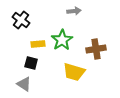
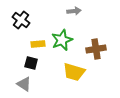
green star: rotated 10 degrees clockwise
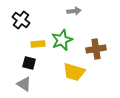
black square: moved 2 px left
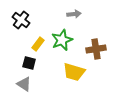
gray arrow: moved 3 px down
yellow rectangle: rotated 48 degrees counterclockwise
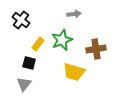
gray triangle: rotated 35 degrees clockwise
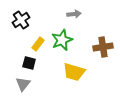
black cross: rotated 18 degrees clockwise
brown cross: moved 7 px right, 2 px up
gray triangle: moved 1 px left
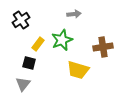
yellow trapezoid: moved 4 px right, 2 px up
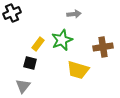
black cross: moved 9 px left, 7 px up; rotated 12 degrees clockwise
black square: moved 1 px right
gray triangle: moved 2 px down
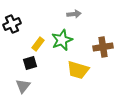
black cross: moved 11 px down
black square: rotated 32 degrees counterclockwise
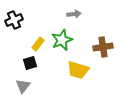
black cross: moved 2 px right, 4 px up
